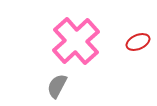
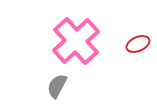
red ellipse: moved 2 px down
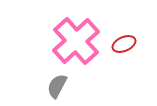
red ellipse: moved 14 px left
